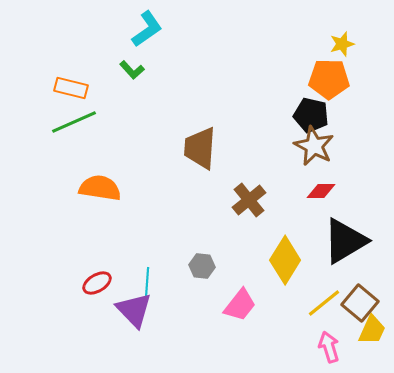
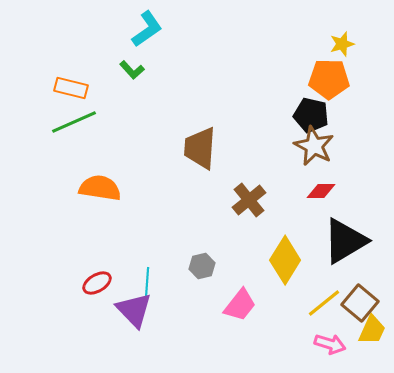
gray hexagon: rotated 20 degrees counterclockwise
pink arrow: moved 1 px right, 3 px up; rotated 124 degrees clockwise
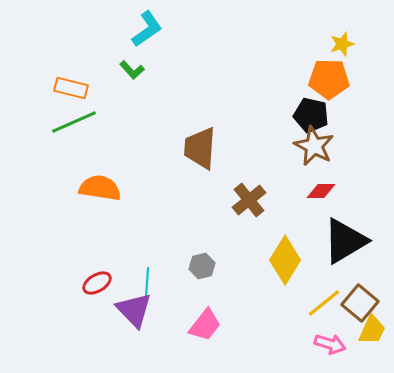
pink trapezoid: moved 35 px left, 20 px down
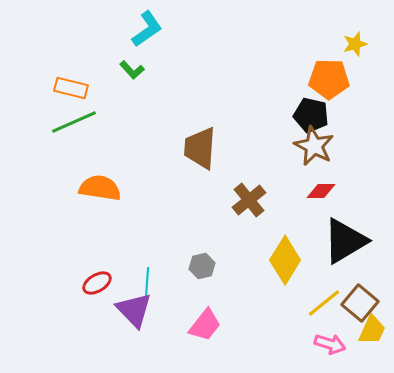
yellow star: moved 13 px right
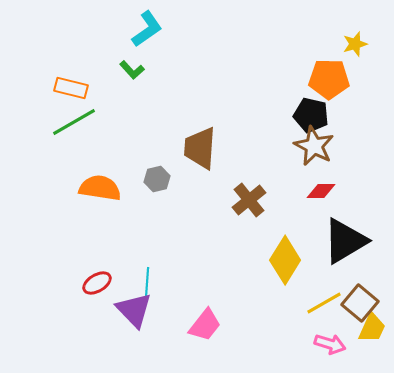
green line: rotated 6 degrees counterclockwise
gray hexagon: moved 45 px left, 87 px up
yellow line: rotated 9 degrees clockwise
yellow trapezoid: moved 2 px up
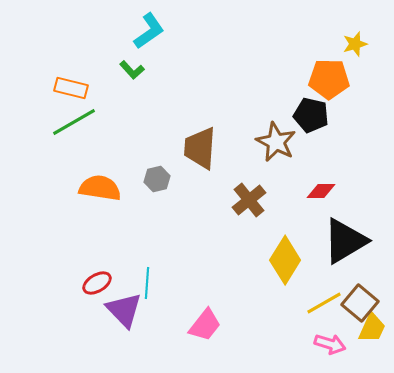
cyan L-shape: moved 2 px right, 2 px down
brown star: moved 38 px left, 4 px up
purple triangle: moved 10 px left
